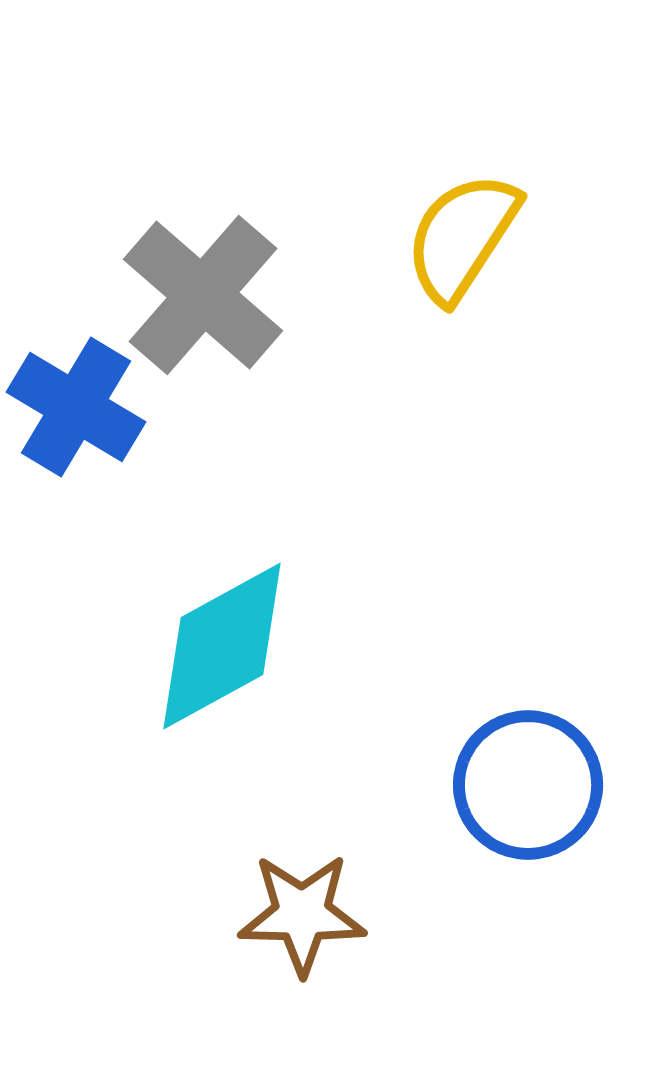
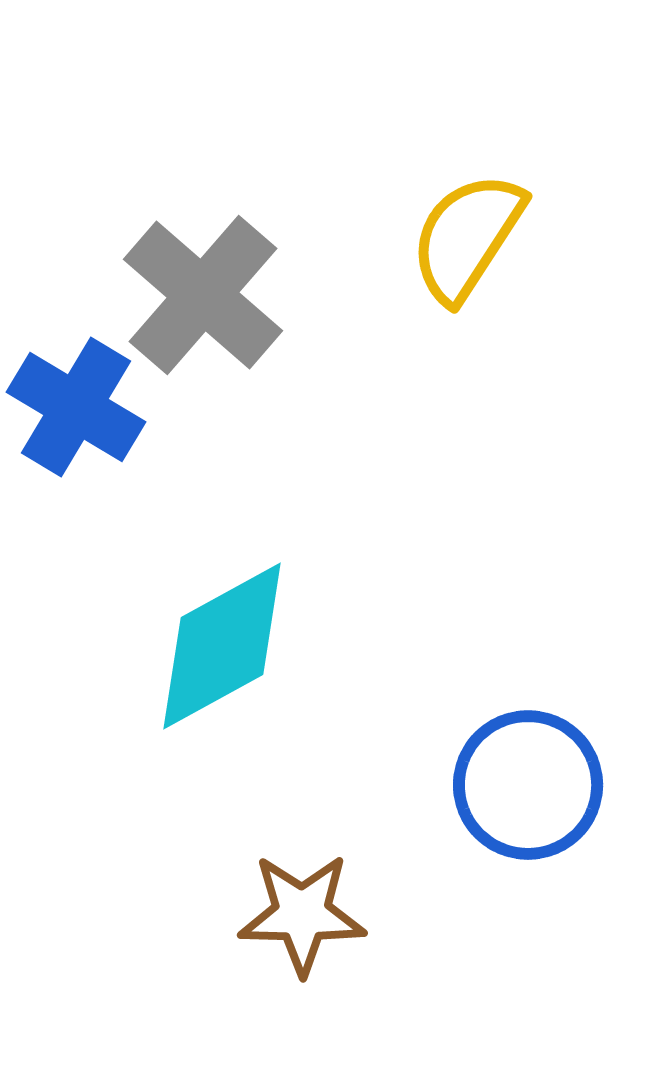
yellow semicircle: moved 5 px right
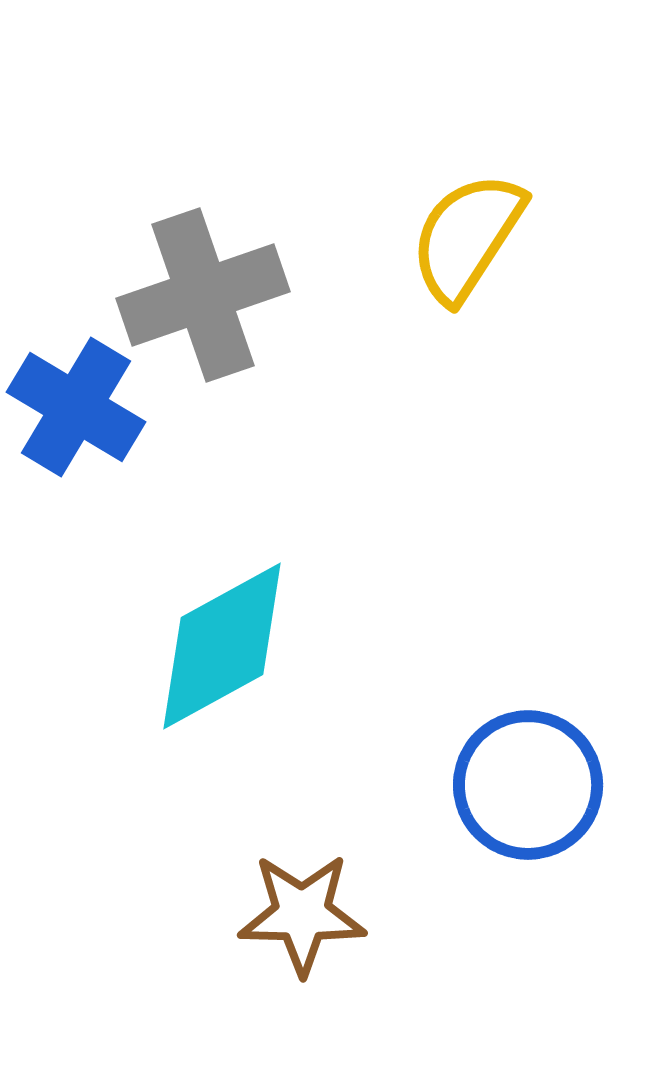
gray cross: rotated 30 degrees clockwise
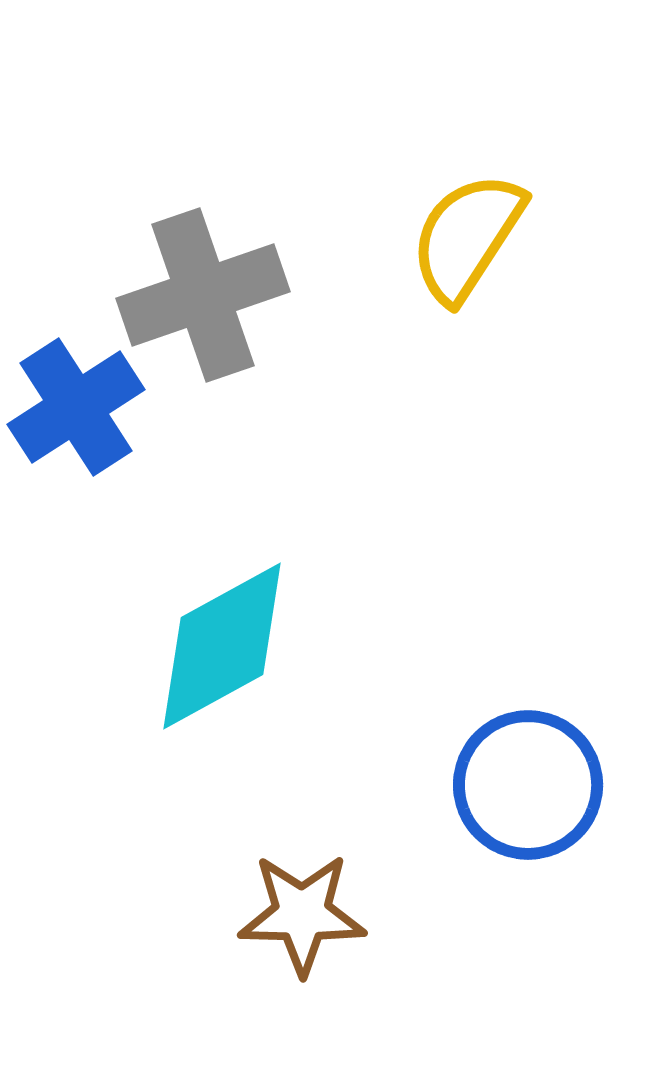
blue cross: rotated 26 degrees clockwise
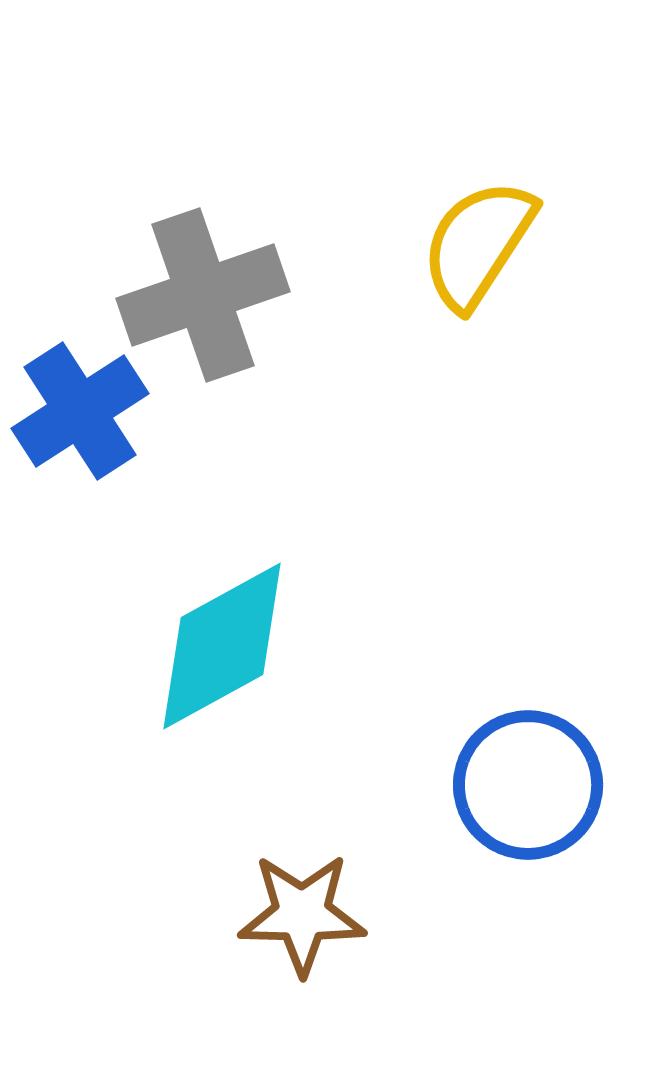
yellow semicircle: moved 11 px right, 7 px down
blue cross: moved 4 px right, 4 px down
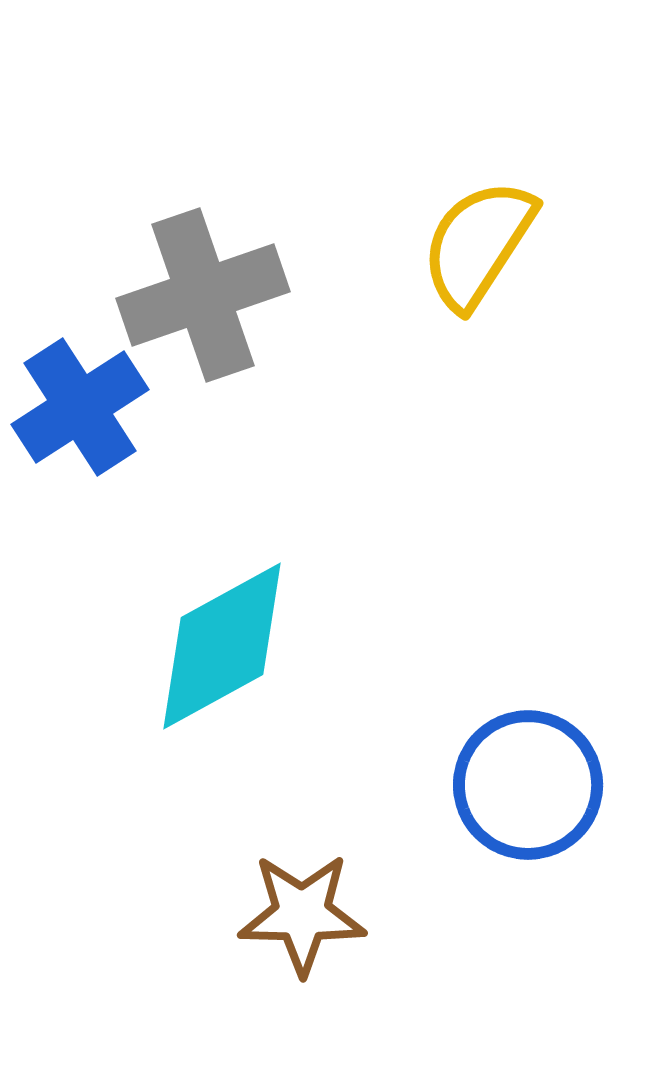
blue cross: moved 4 px up
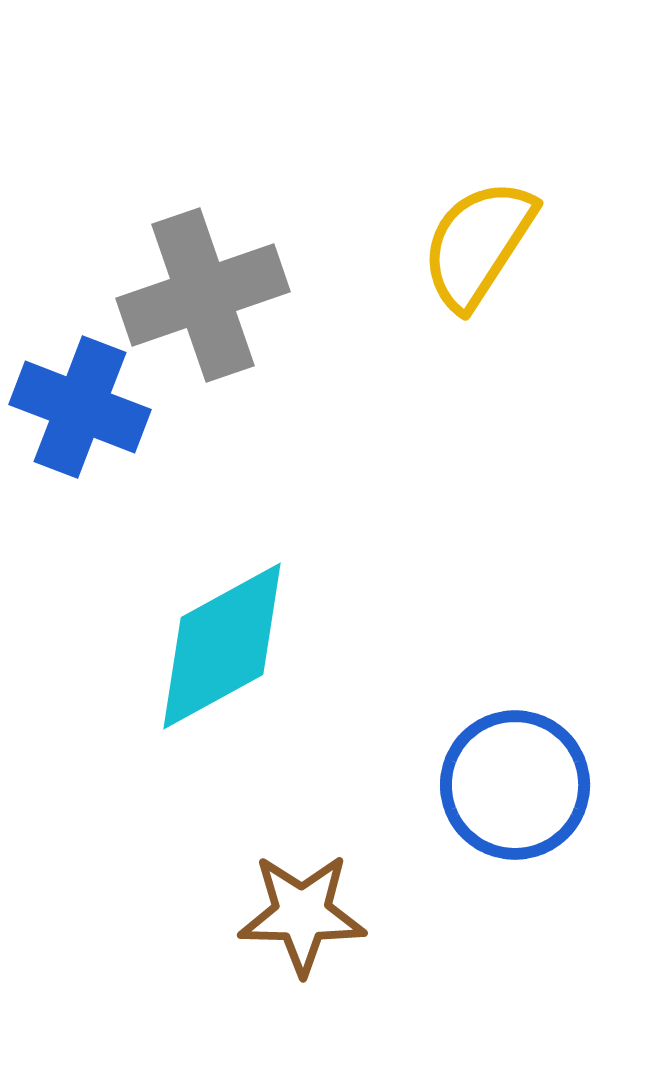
blue cross: rotated 36 degrees counterclockwise
blue circle: moved 13 px left
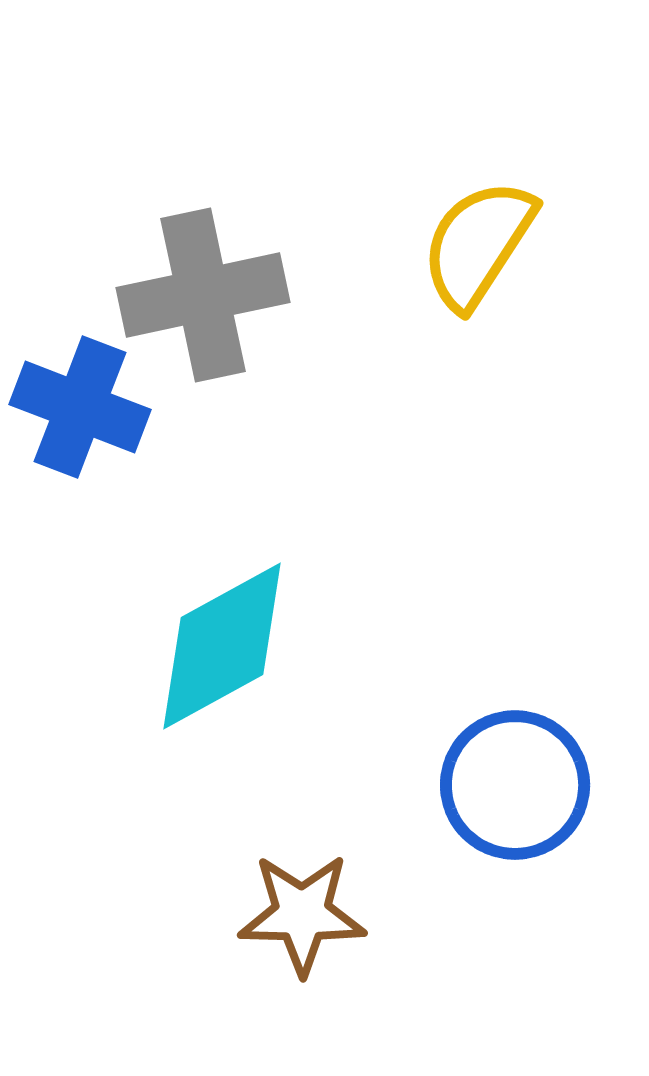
gray cross: rotated 7 degrees clockwise
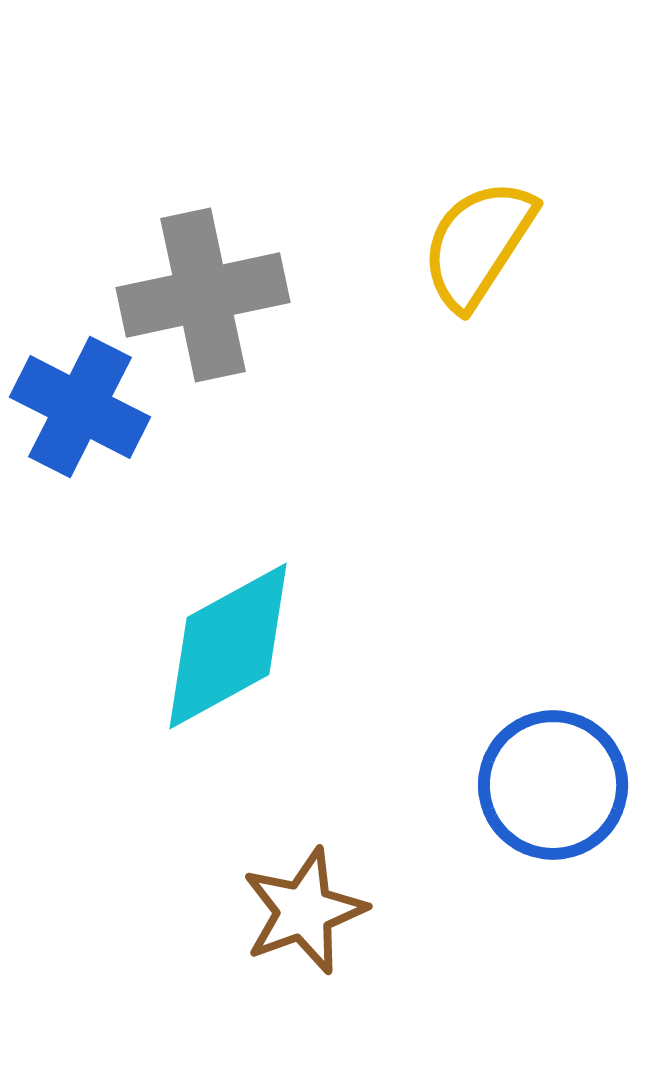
blue cross: rotated 6 degrees clockwise
cyan diamond: moved 6 px right
blue circle: moved 38 px right
brown star: moved 2 px right, 3 px up; rotated 21 degrees counterclockwise
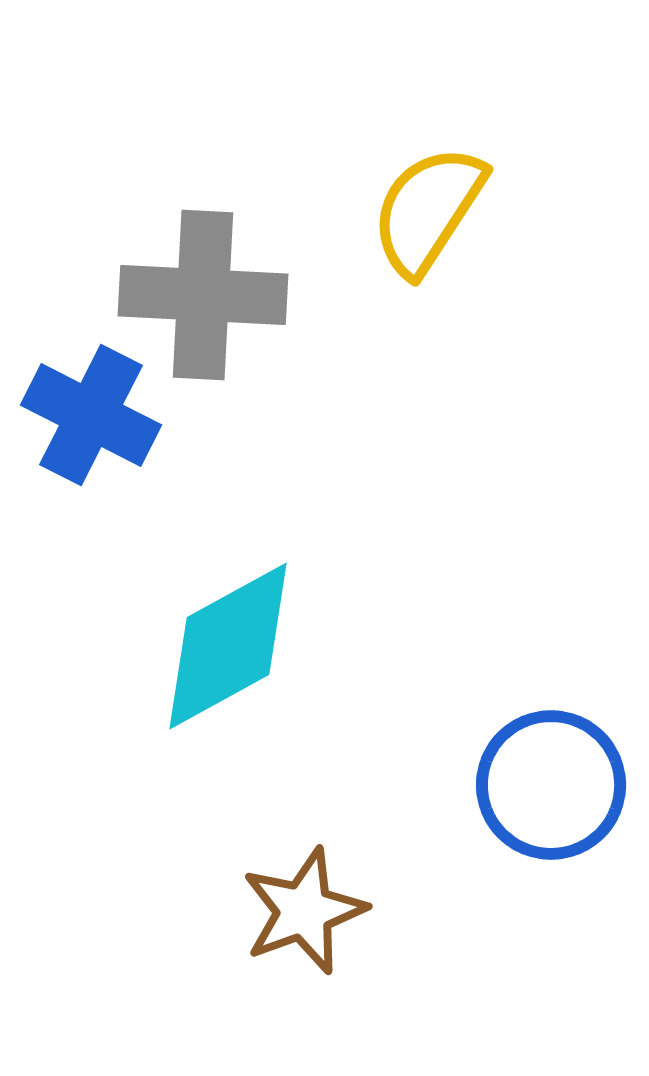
yellow semicircle: moved 50 px left, 34 px up
gray cross: rotated 15 degrees clockwise
blue cross: moved 11 px right, 8 px down
blue circle: moved 2 px left
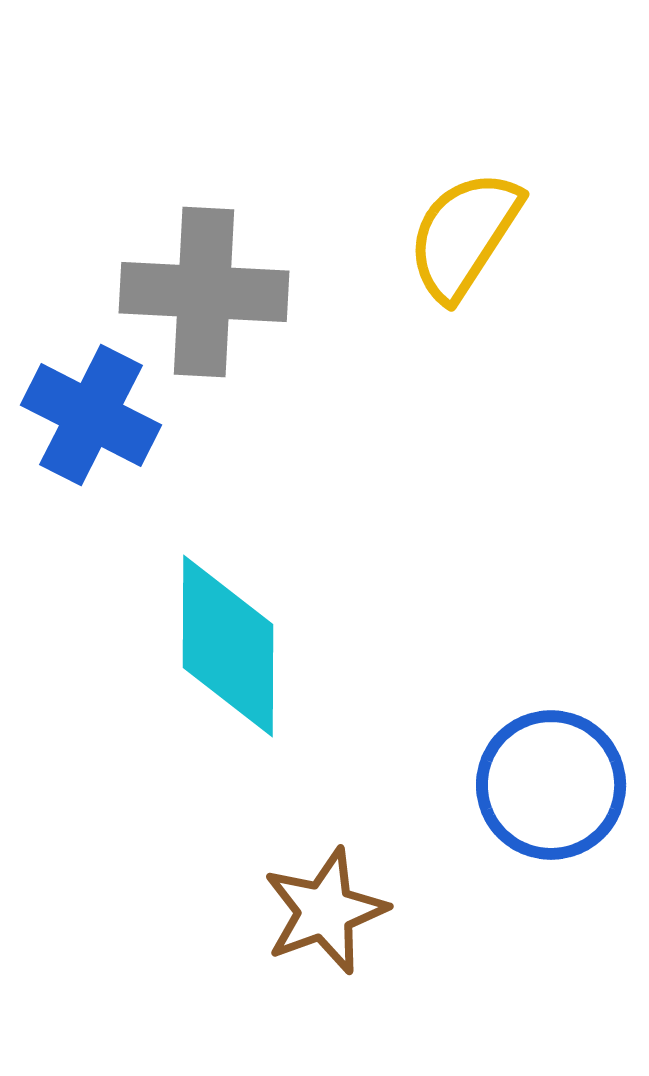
yellow semicircle: moved 36 px right, 25 px down
gray cross: moved 1 px right, 3 px up
cyan diamond: rotated 61 degrees counterclockwise
brown star: moved 21 px right
